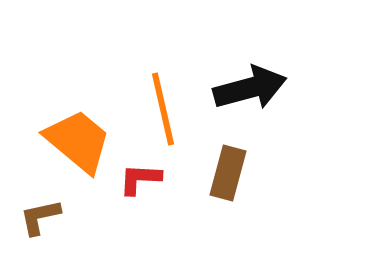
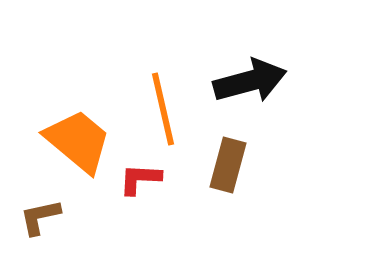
black arrow: moved 7 px up
brown rectangle: moved 8 px up
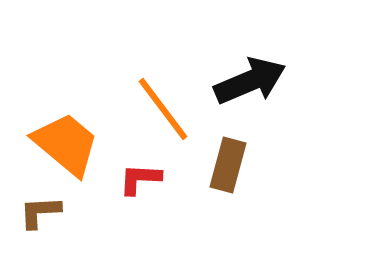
black arrow: rotated 8 degrees counterclockwise
orange line: rotated 24 degrees counterclockwise
orange trapezoid: moved 12 px left, 3 px down
brown L-shape: moved 5 px up; rotated 9 degrees clockwise
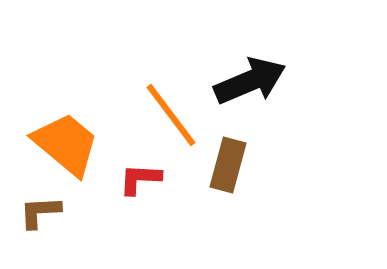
orange line: moved 8 px right, 6 px down
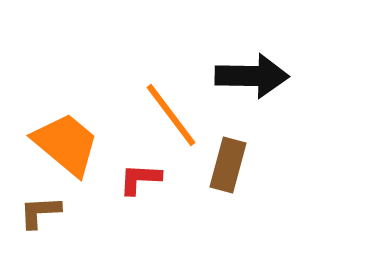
black arrow: moved 2 px right, 5 px up; rotated 24 degrees clockwise
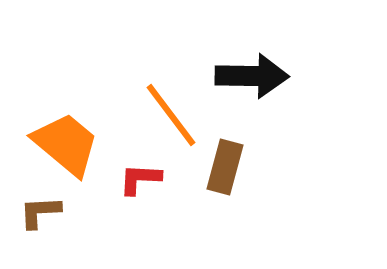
brown rectangle: moved 3 px left, 2 px down
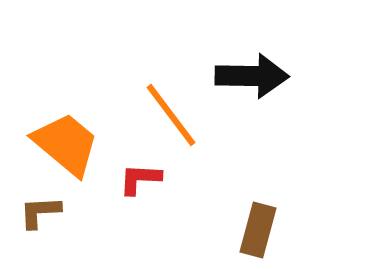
brown rectangle: moved 33 px right, 63 px down
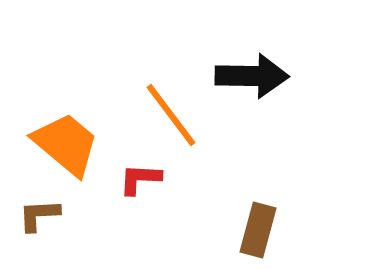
brown L-shape: moved 1 px left, 3 px down
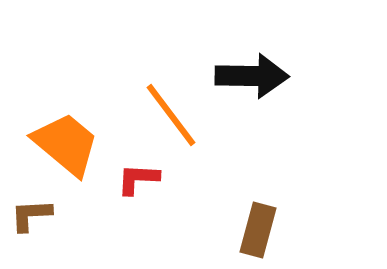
red L-shape: moved 2 px left
brown L-shape: moved 8 px left
